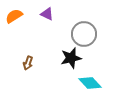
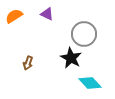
black star: rotated 30 degrees counterclockwise
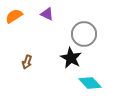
brown arrow: moved 1 px left, 1 px up
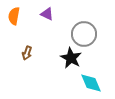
orange semicircle: rotated 48 degrees counterclockwise
brown arrow: moved 9 px up
cyan diamond: moved 1 px right; rotated 20 degrees clockwise
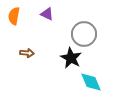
brown arrow: rotated 104 degrees counterclockwise
cyan diamond: moved 1 px up
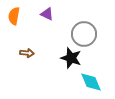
black star: rotated 10 degrees counterclockwise
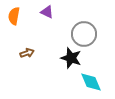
purple triangle: moved 2 px up
brown arrow: rotated 24 degrees counterclockwise
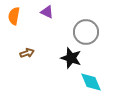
gray circle: moved 2 px right, 2 px up
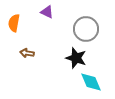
orange semicircle: moved 7 px down
gray circle: moved 3 px up
brown arrow: rotated 152 degrees counterclockwise
black star: moved 5 px right
